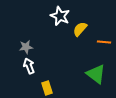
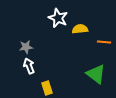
white star: moved 2 px left, 2 px down
yellow semicircle: rotated 42 degrees clockwise
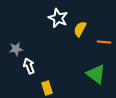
yellow semicircle: rotated 56 degrees counterclockwise
gray star: moved 10 px left, 2 px down
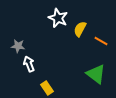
orange line: moved 3 px left, 1 px up; rotated 24 degrees clockwise
gray star: moved 2 px right, 3 px up; rotated 16 degrees clockwise
white arrow: moved 2 px up
yellow rectangle: rotated 16 degrees counterclockwise
